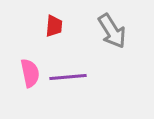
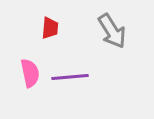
red trapezoid: moved 4 px left, 2 px down
purple line: moved 2 px right
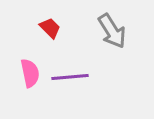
red trapezoid: rotated 50 degrees counterclockwise
